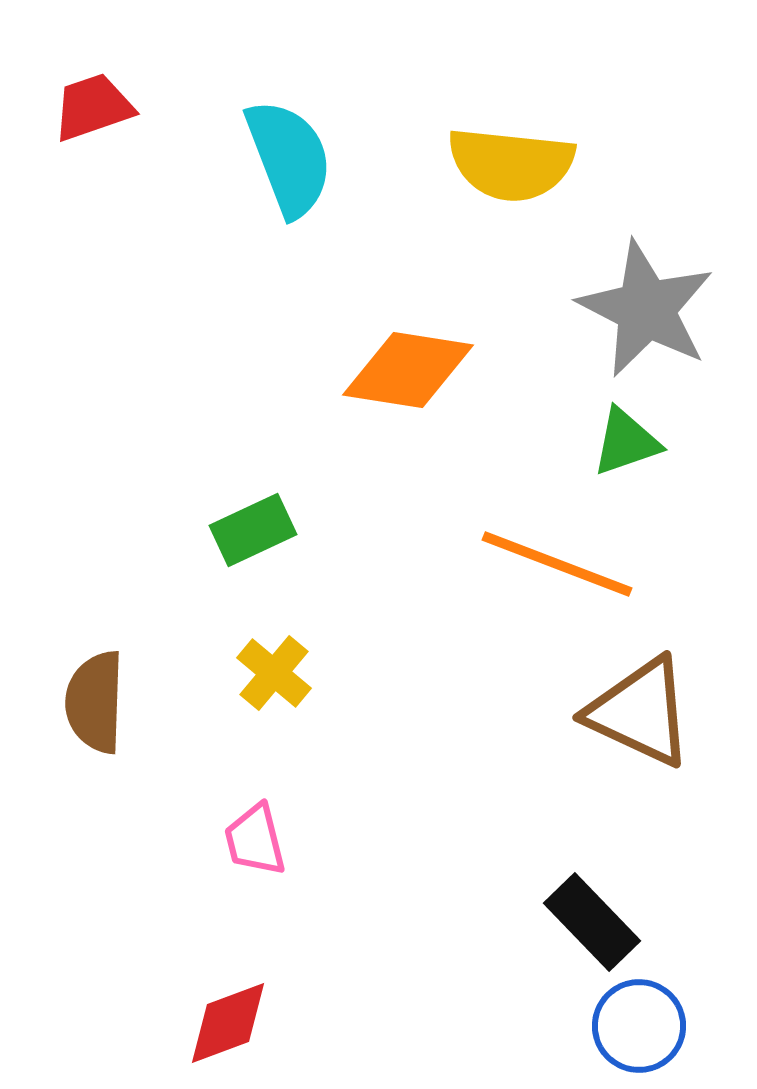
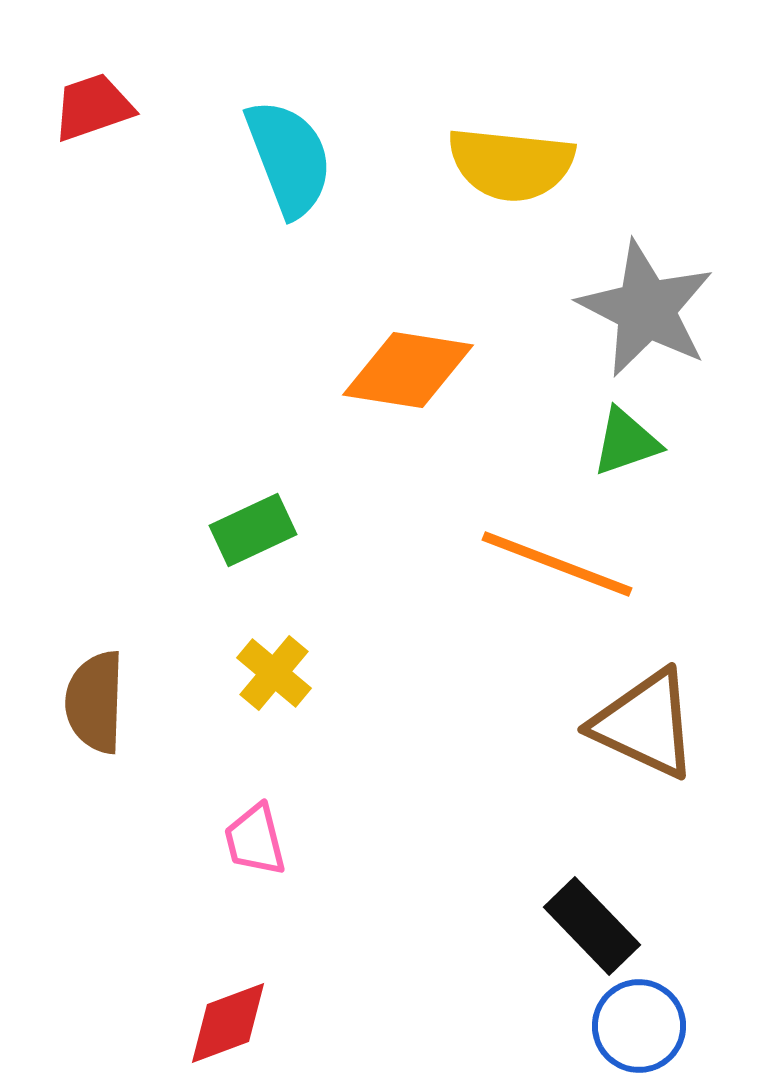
brown triangle: moved 5 px right, 12 px down
black rectangle: moved 4 px down
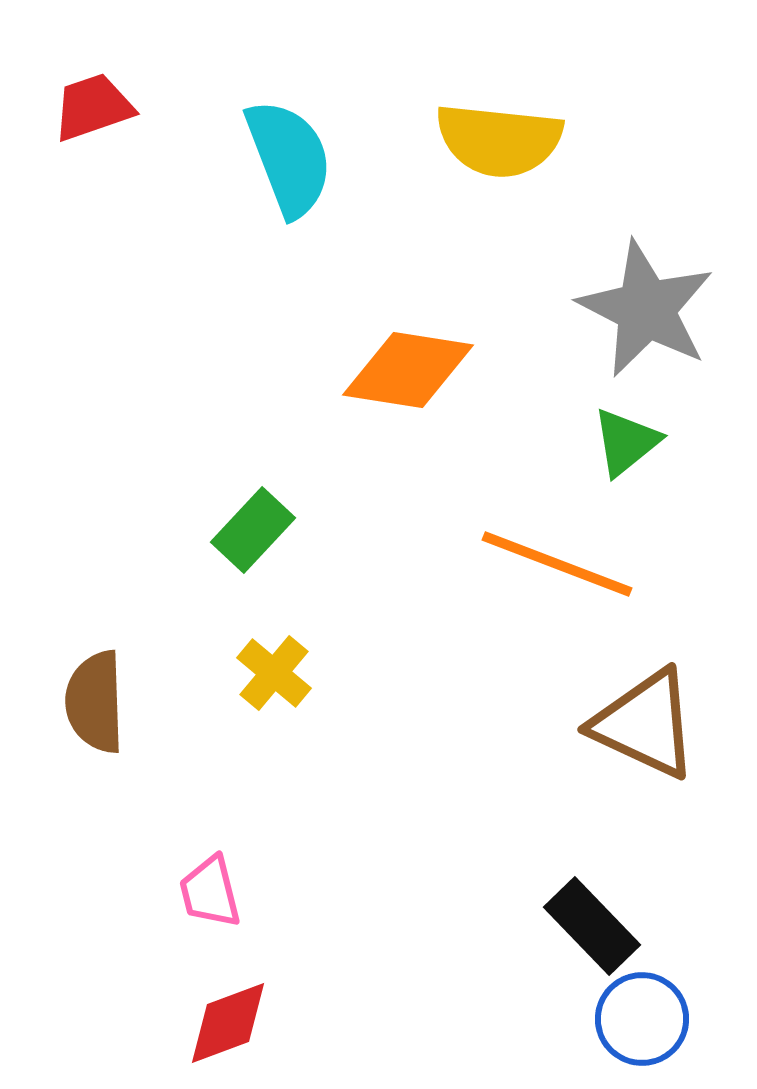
yellow semicircle: moved 12 px left, 24 px up
green triangle: rotated 20 degrees counterclockwise
green rectangle: rotated 22 degrees counterclockwise
brown semicircle: rotated 4 degrees counterclockwise
pink trapezoid: moved 45 px left, 52 px down
blue circle: moved 3 px right, 7 px up
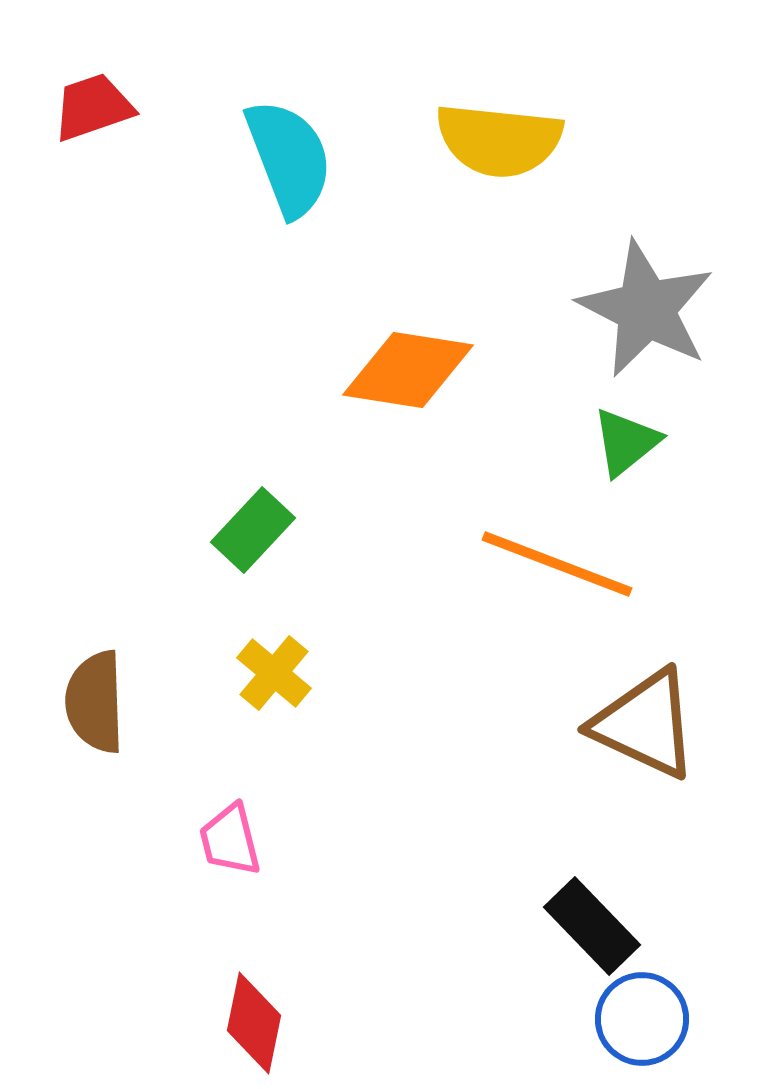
pink trapezoid: moved 20 px right, 52 px up
red diamond: moved 26 px right; rotated 58 degrees counterclockwise
